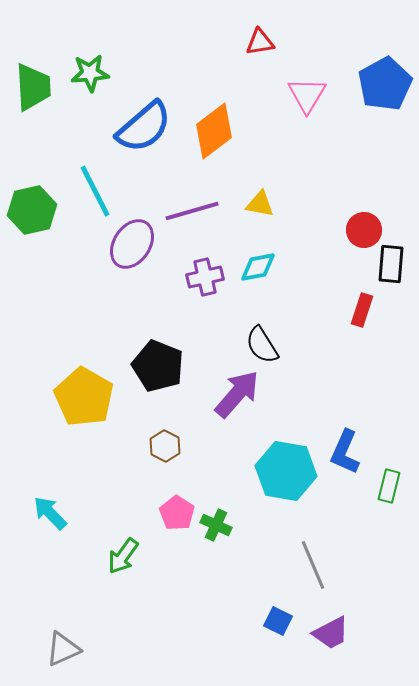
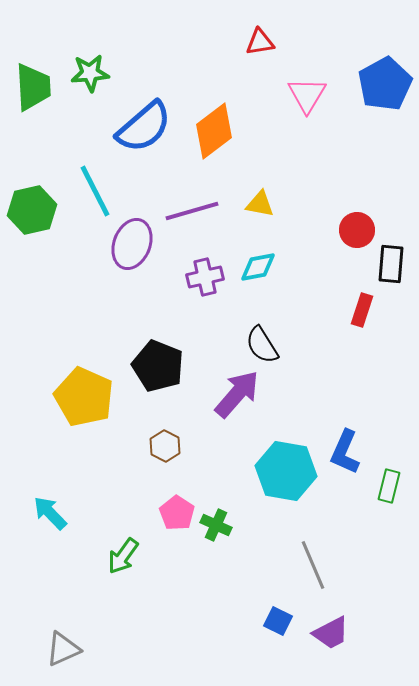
red circle: moved 7 px left
purple ellipse: rotated 12 degrees counterclockwise
yellow pentagon: rotated 6 degrees counterclockwise
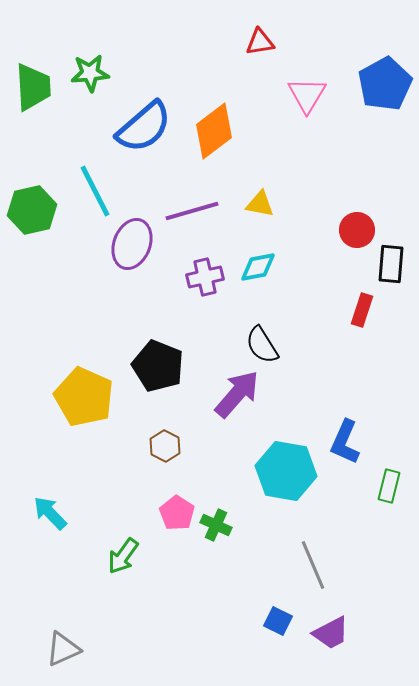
blue L-shape: moved 10 px up
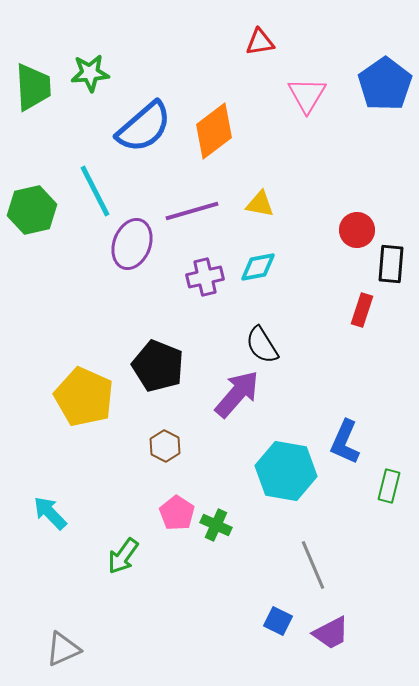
blue pentagon: rotated 6 degrees counterclockwise
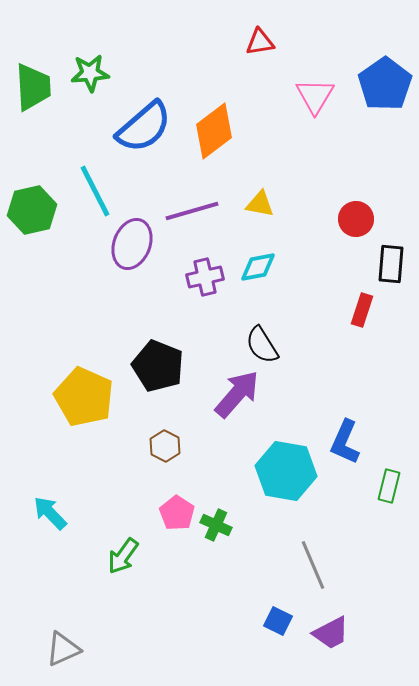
pink triangle: moved 8 px right, 1 px down
red circle: moved 1 px left, 11 px up
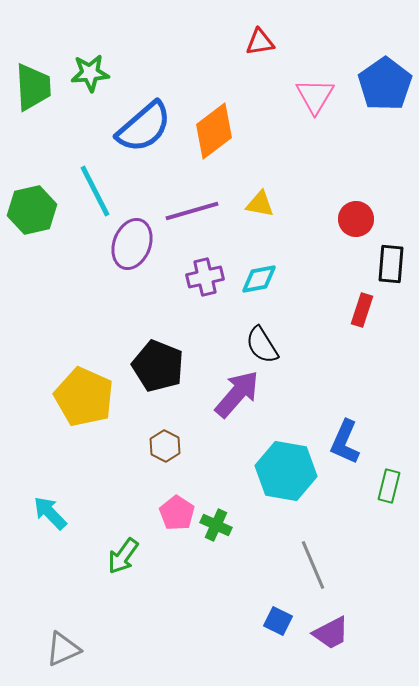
cyan diamond: moved 1 px right, 12 px down
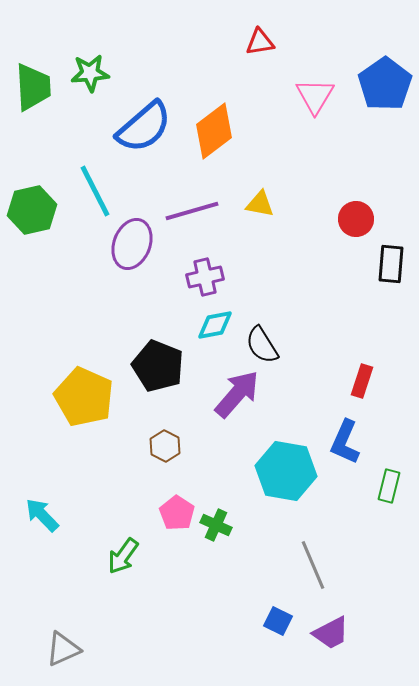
cyan diamond: moved 44 px left, 46 px down
red rectangle: moved 71 px down
cyan arrow: moved 8 px left, 2 px down
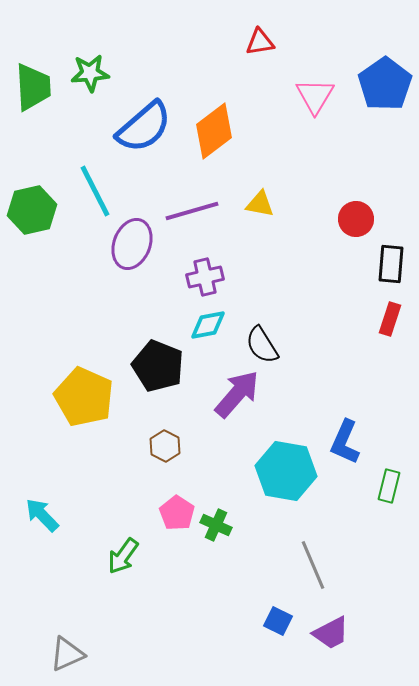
cyan diamond: moved 7 px left
red rectangle: moved 28 px right, 62 px up
gray triangle: moved 4 px right, 5 px down
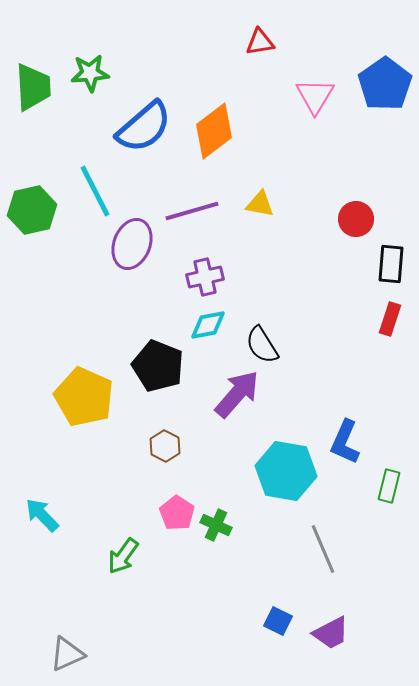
gray line: moved 10 px right, 16 px up
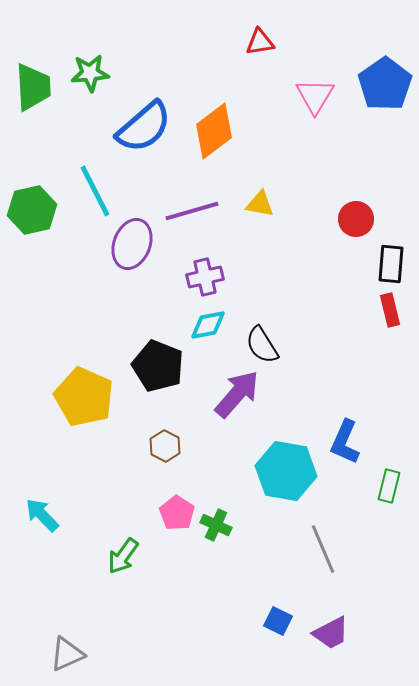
red rectangle: moved 9 px up; rotated 32 degrees counterclockwise
